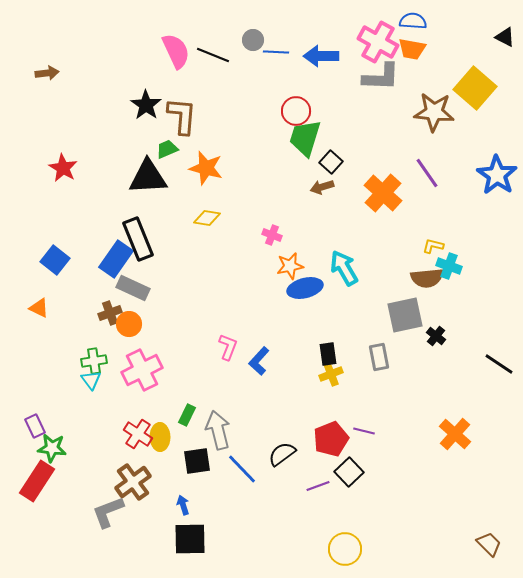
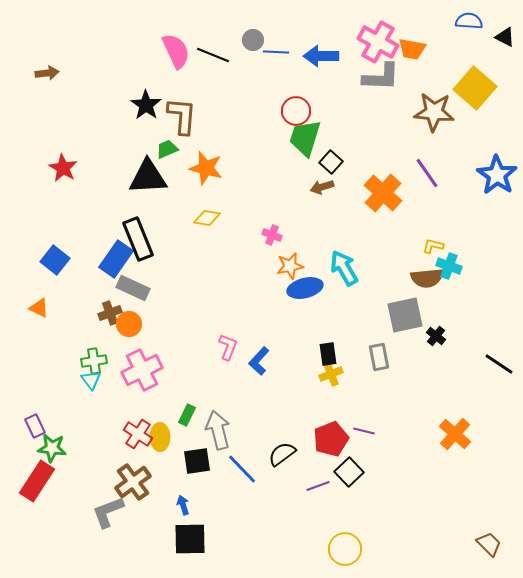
blue semicircle at (413, 21): moved 56 px right
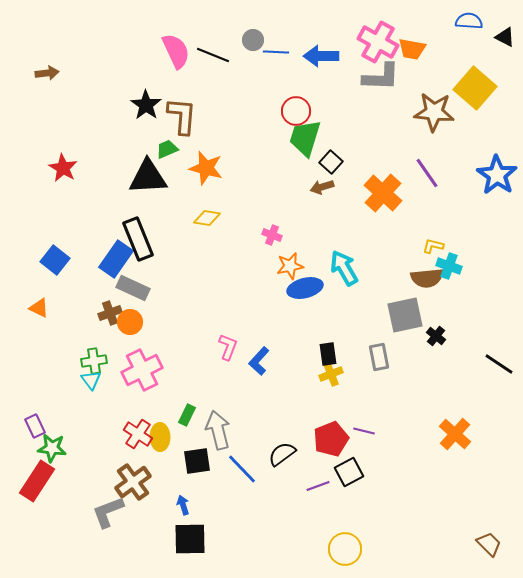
orange circle at (129, 324): moved 1 px right, 2 px up
black square at (349, 472): rotated 16 degrees clockwise
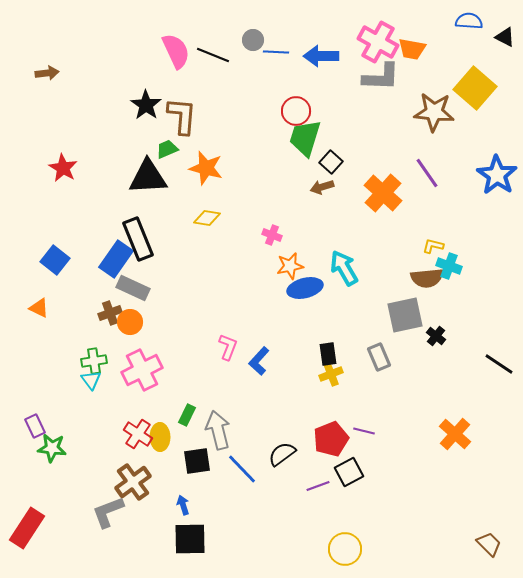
gray rectangle at (379, 357): rotated 12 degrees counterclockwise
red rectangle at (37, 481): moved 10 px left, 47 px down
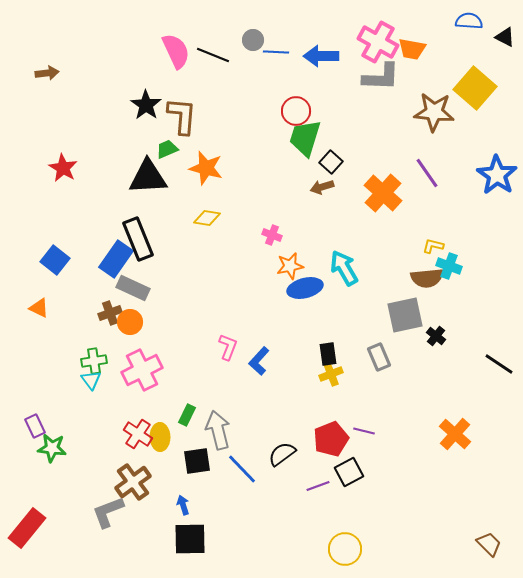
red rectangle at (27, 528): rotated 6 degrees clockwise
